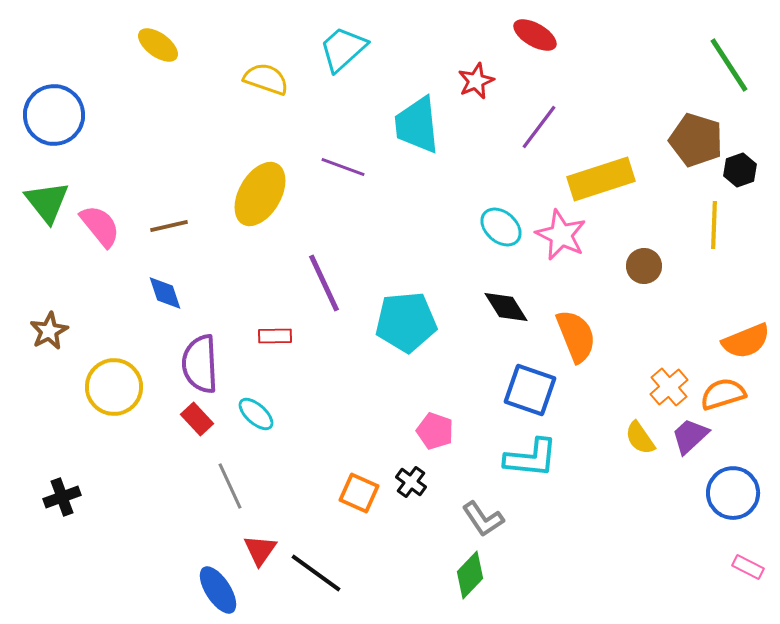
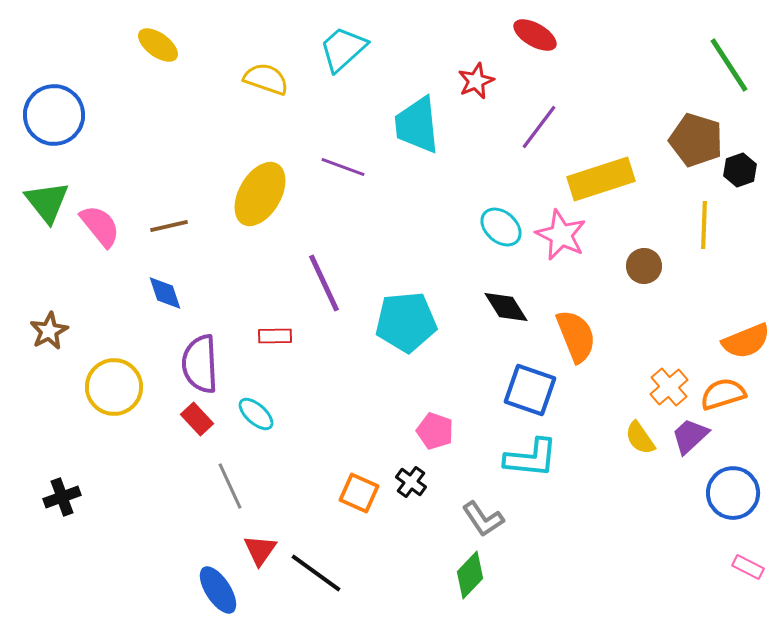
yellow line at (714, 225): moved 10 px left
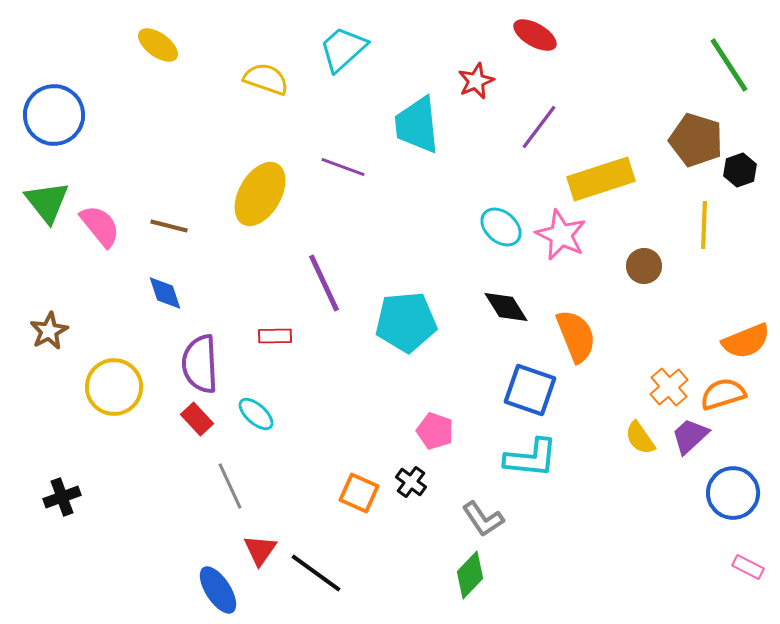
brown line at (169, 226): rotated 27 degrees clockwise
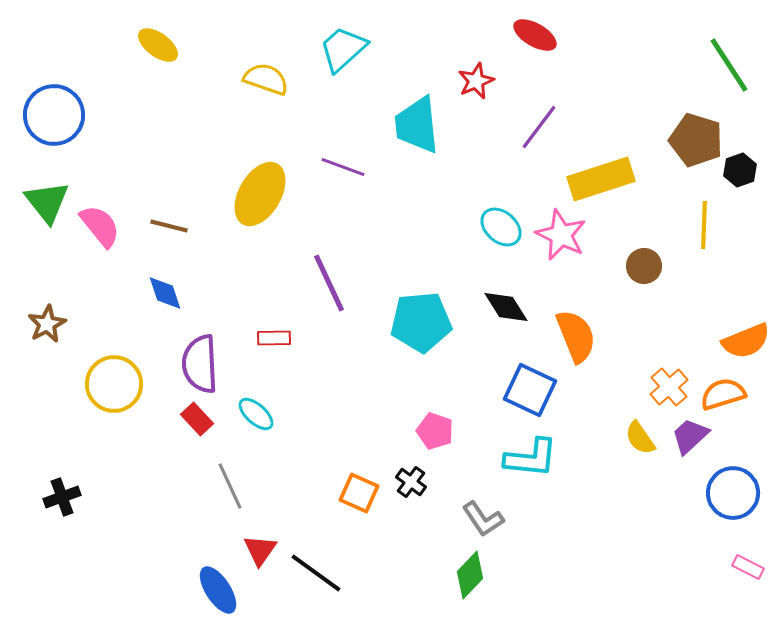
purple line at (324, 283): moved 5 px right
cyan pentagon at (406, 322): moved 15 px right
brown star at (49, 331): moved 2 px left, 7 px up
red rectangle at (275, 336): moved 1 px left, 2 px down
yellow circle at (114, 387): moved 3 px up
blue square at (530, 390): rotated 6 degrees clockwise
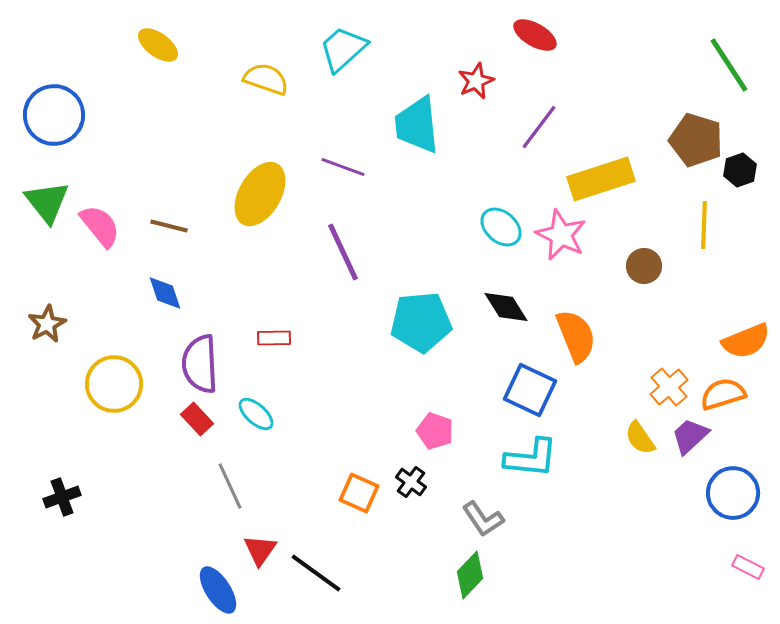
purple line at (329, 283): moved 14 px right, 31 px up
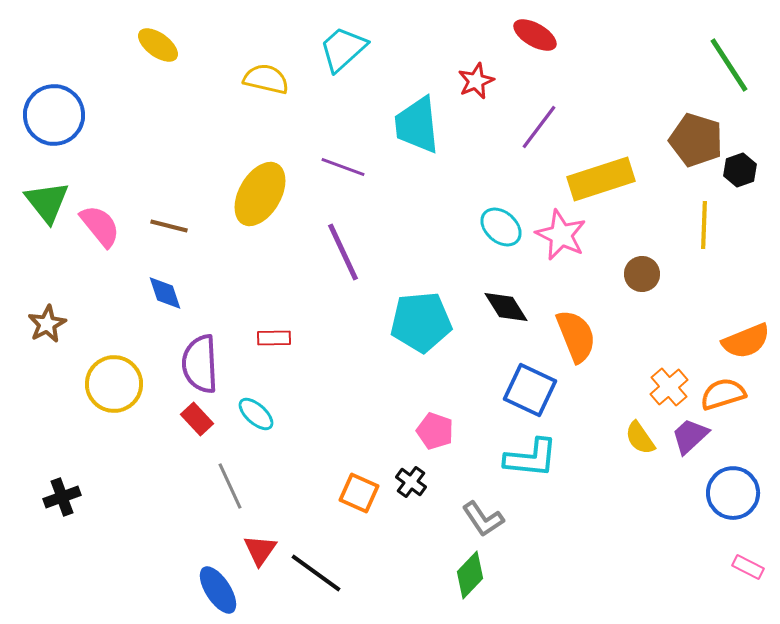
yellow semicircle at (266, 79): rotated 6 degrees counterclockwise
brown circle at (644, 266): moved 2 px left, 8 px down
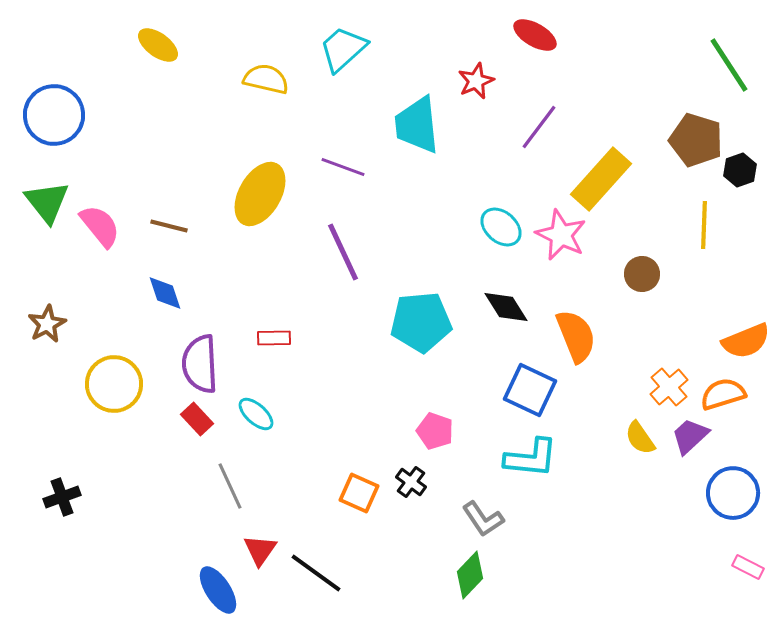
yellow rectangle at (601, 179): rotated 30 degrees counterclockwise
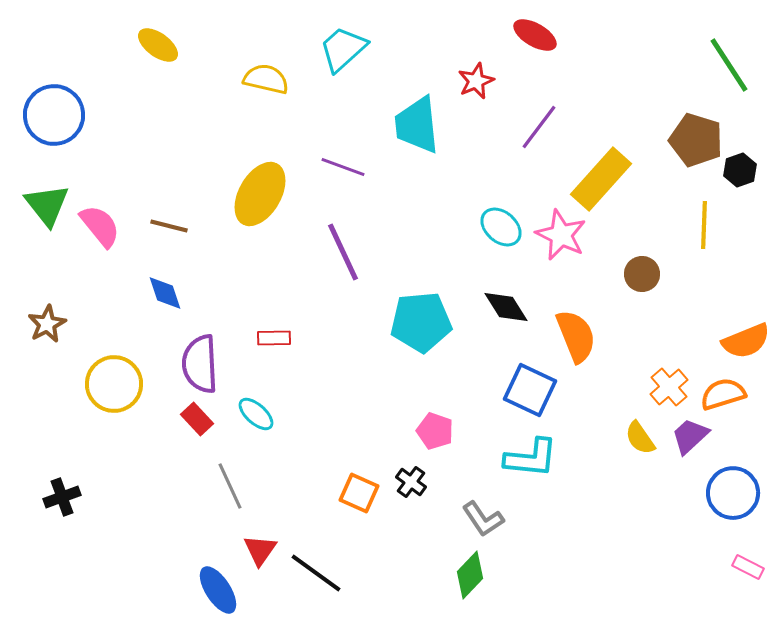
green triangle at (47, 202): moved 3 px down
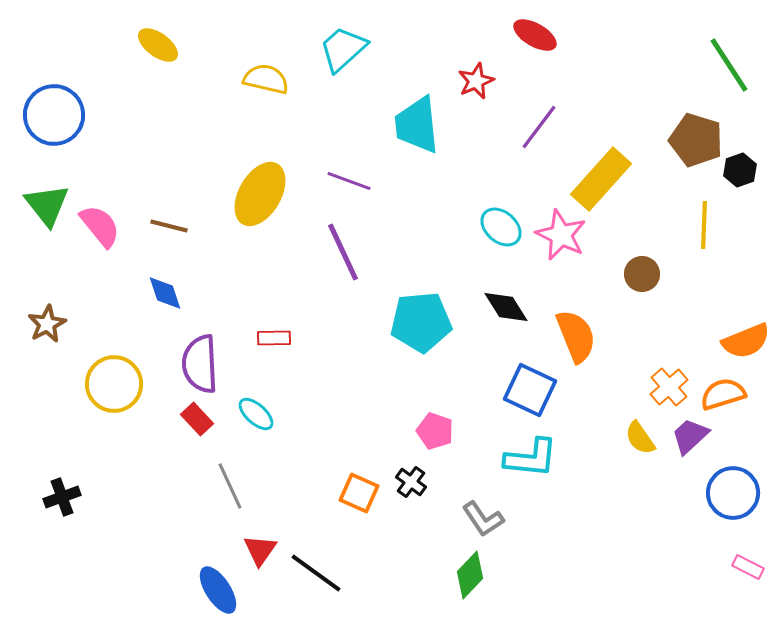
purple line at (343, 167): moved 6 px right, 14 px down
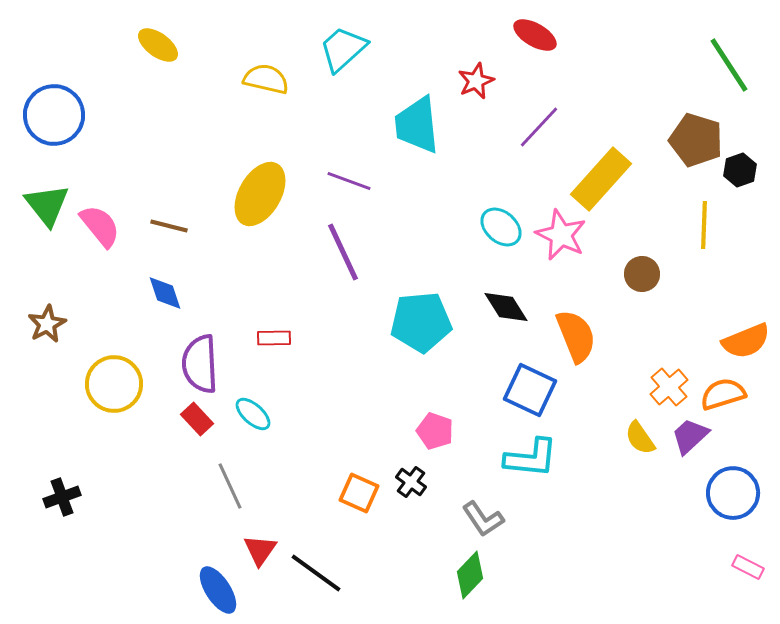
purple line at (539, 127): rotated 6 degrees clockwise
cyan ellipse at (256, 414): moved 3 px left
